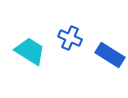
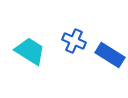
blue cross: moved 4 px right, 3 px down
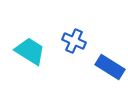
blue rectangle: moved 12 px down
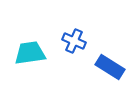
cyan trapezoid: moved 2 px down; rotated 40 degrees counterclockwise
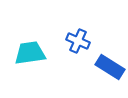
blue cross: moved 4 px right
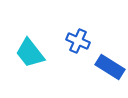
cyan trapezoid: rotated 120 degrees counterclockwise
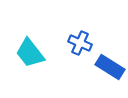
blue cross: moved 2 px right, 2 px down
